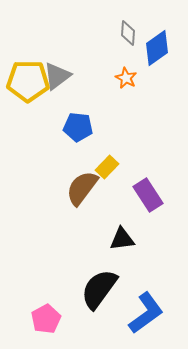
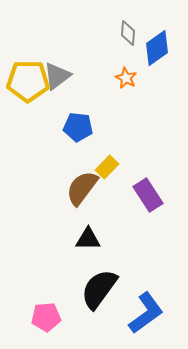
black triangle: moved 34 px left; rotated 8 degrees clockwise
pink pentagon: moved 2 px up; rotated 24 degrees clockwise
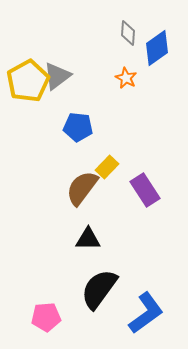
yellow pentagon: rotated 30 degrees counterclockwise
purple rectangle: moved 3 px left, 5 px up
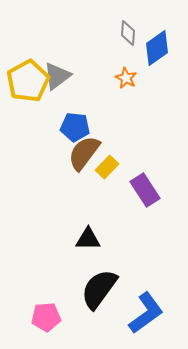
blue pentagon: moved 3 px left
brown semicircle: moved 2 px right, 35 px up
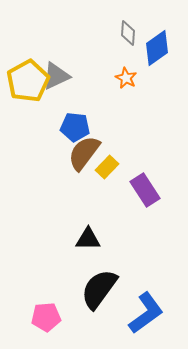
gray triangle: moved 1 px left; rotated 12 degrees clockwise
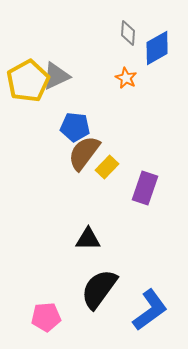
blue diamond: rotated 6 degrees clockwise
purple rectangle: moved 2 px up; rotated 52 degrees clockwise
blue L-shape: moved 4 px right, 3 px up
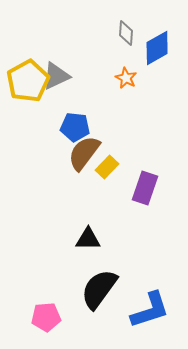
gray diamond: moved 2 px left
blue L-shape: rotated 18 degrees clockwise
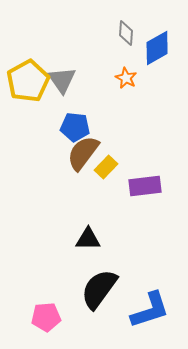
gray triangle: moved 6 px right, 4 px down; rotated 40 degrees counterclockwise
brown semicircle: moved 1 px left
yellow rectangle: moved 1 px left
purple rectangle: moved 2 px up; rotated 64 degrees clockwise
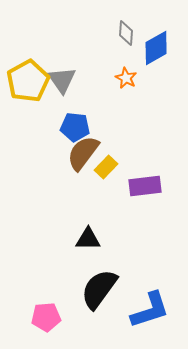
blue diamond: moved 1 px left
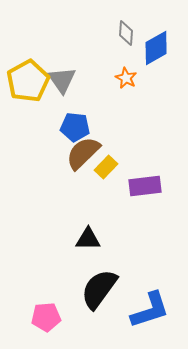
brown semicircle: rotated 9 degrees clockwise
